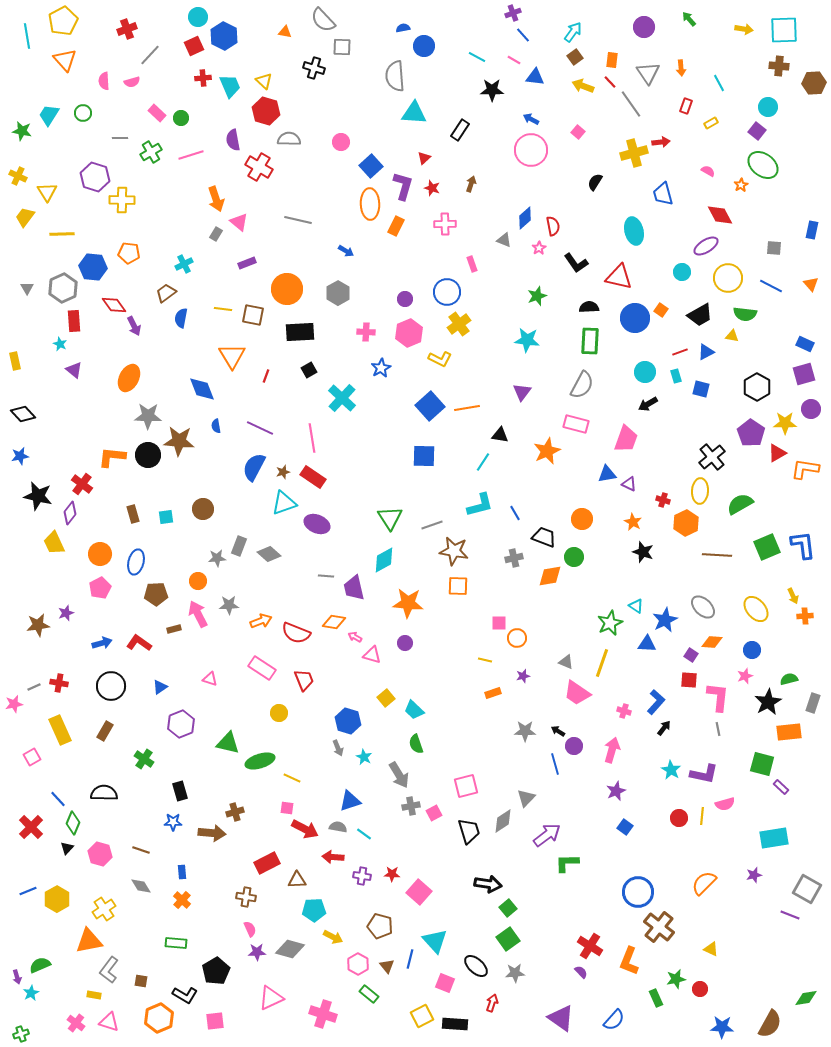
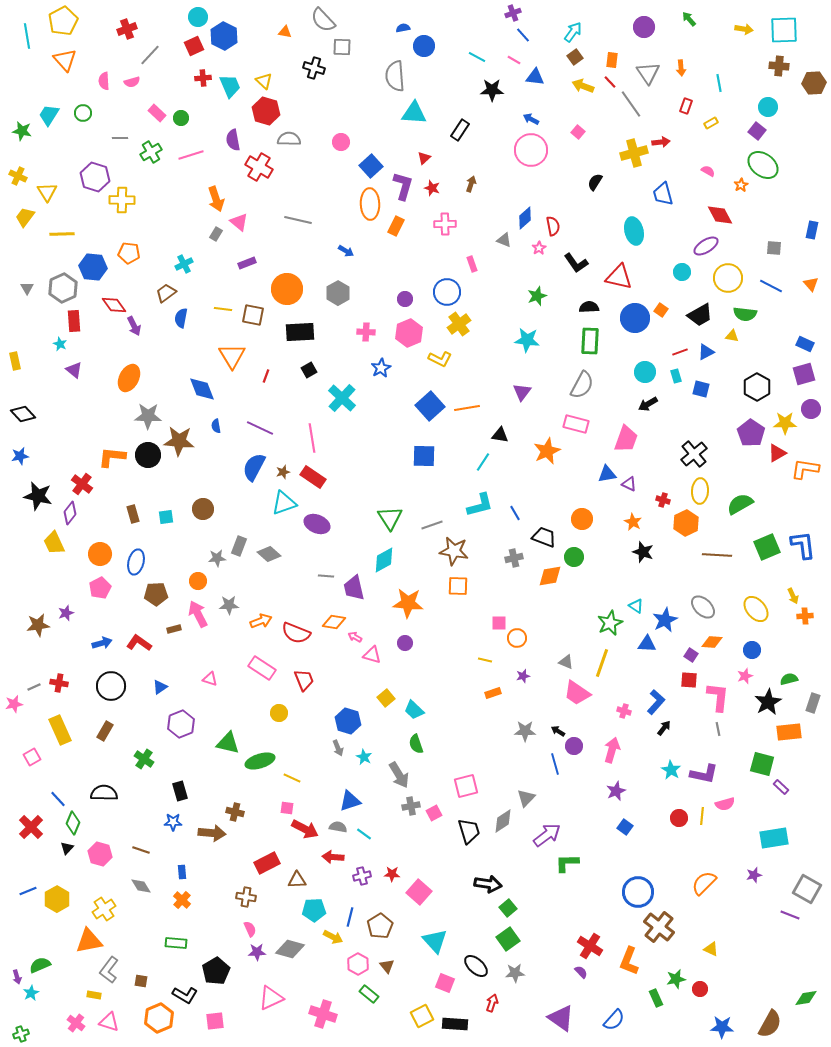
cyan line at (719, 83): rotated 18 degrees clockwise
black cross at (712, 457): moved 18 px left, 3 px up
brown cross at (235, 812): rotated 30 degrees clockwise
purple cross at (362, 876): rotated 24 degrees counterclockwise
brown pentagon at (380, 926): rotated 25 degrees clockwise
blue line at (410, 959): moved 60 px left, 42 px up
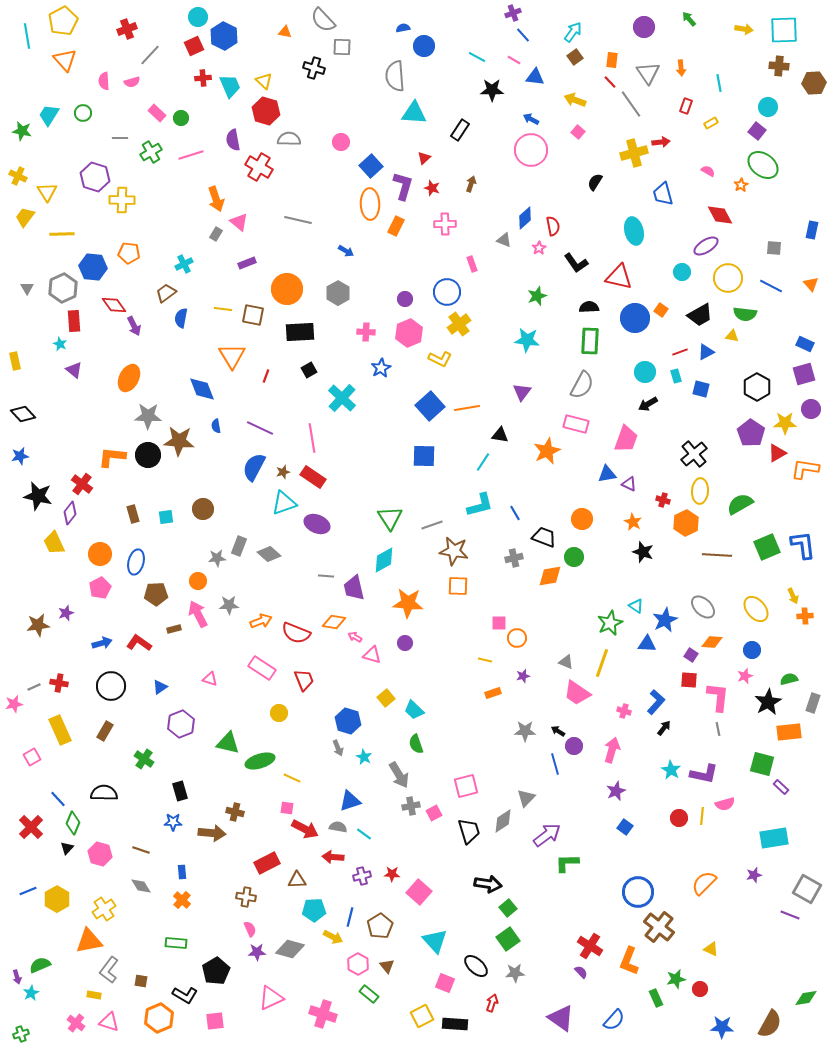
yellow arrow at (583, 86): moved 8 px left, 14 px down
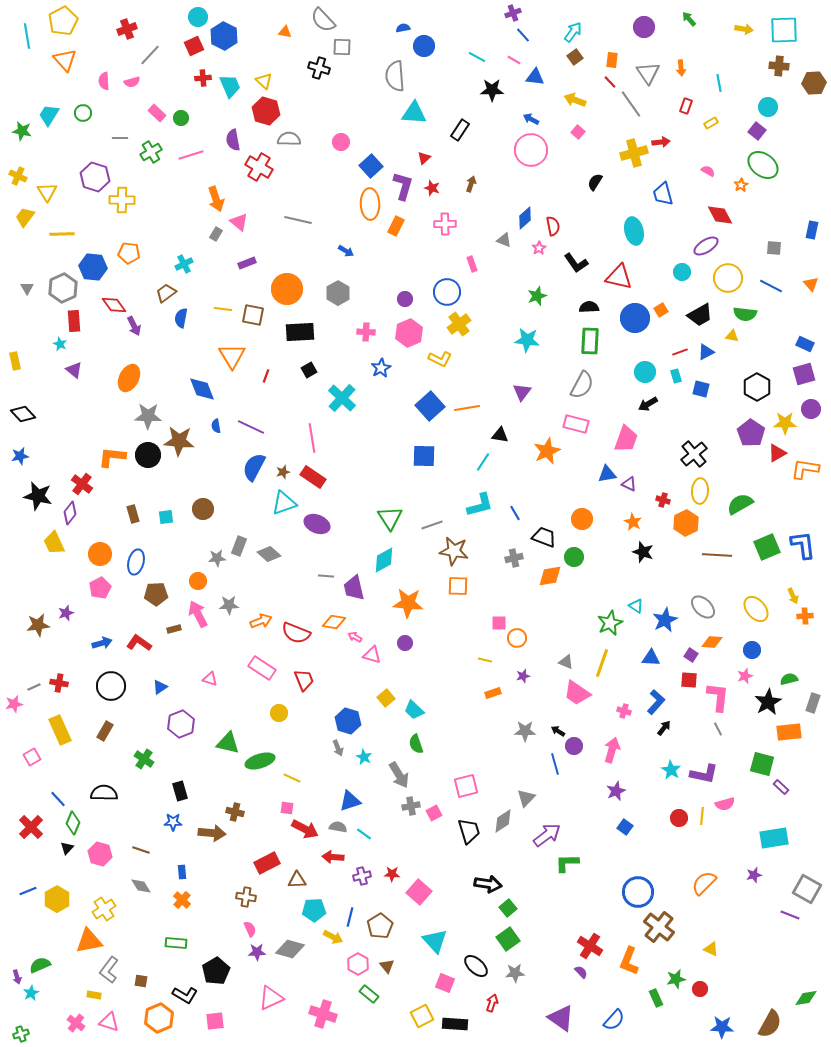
black cross at (314, 68): moved 5 px right
orange square at (661, 310): rotated 24 degrees clockwise
purple line at (260, 428): moved 9 px left, 1 px up
blue triangle at (647, 644): moved 4 px right, 14 px down
gray line at (718, 729): rotated 16 degrees counterclockwise
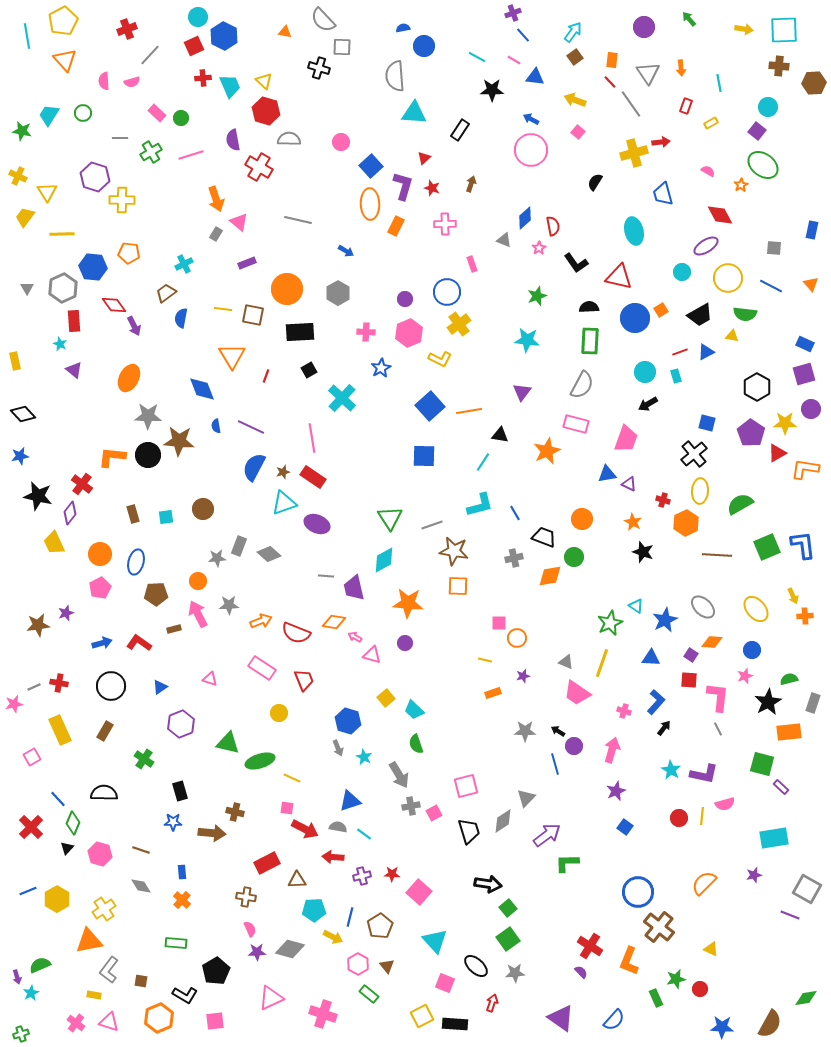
blue square at (701, 389): moved 6 px right, 34 px down
orange line at (467, 408): moved 2 px right, 3 px down
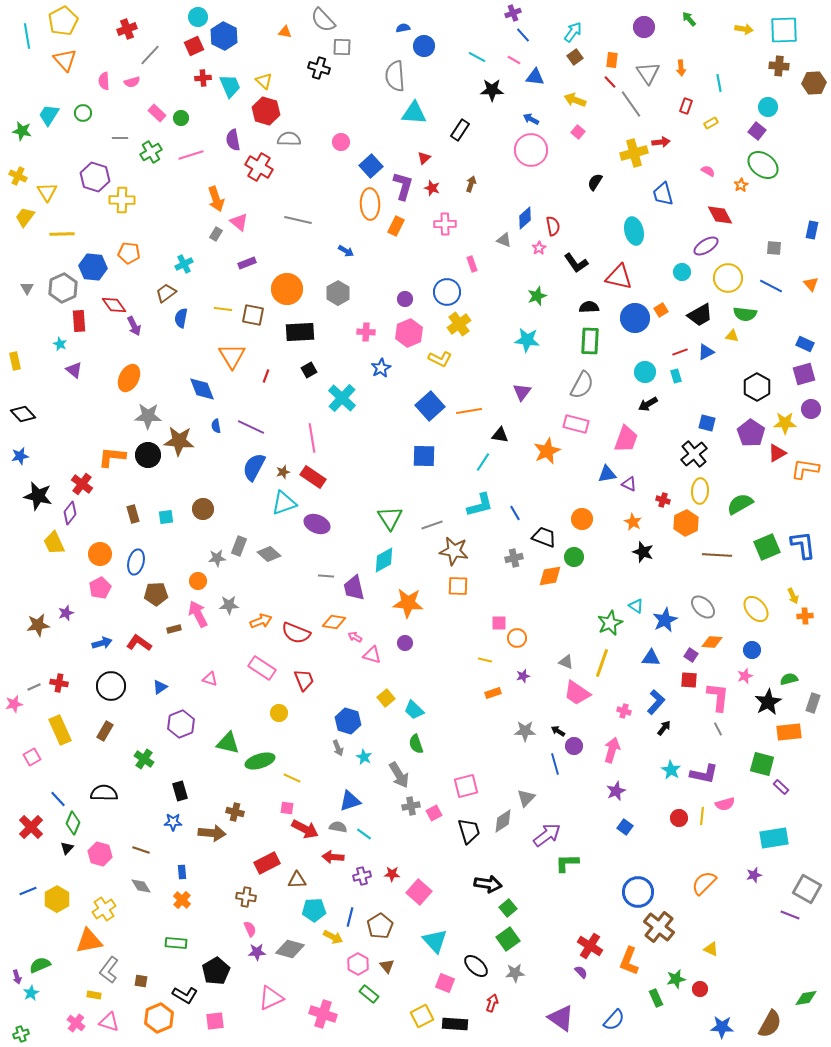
red rectangle at (74, 321): moved 5 px right
